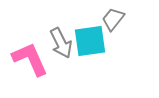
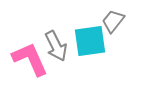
gray trapezoid: moved 2 px down
gray arrow: moved 5 px left, 3 px down
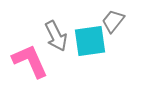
gray arrow: moved 10 px up
pink L-shape: moved 2 px down
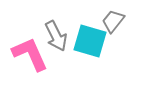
cyan square: rotated 24 degrees clockwise
pink L-shape: moved 7 px up
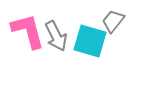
pink L-shape: moved 2 px left, 23 px up; rotated 9 degrees clockwise
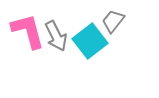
cyan square: rotated 36 degrees clockwise
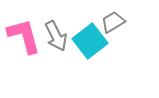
gray trapezoid: moved 1 px down; rotated 20 degrees clockwise
pink L-shape: moved 4 px left, 5 px down
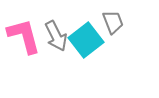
gray trapezoid: rotated 100 degrees clockwise
cyan square: moved 4 px left, 1 px up
